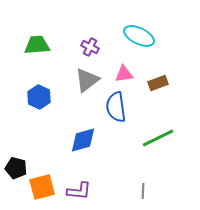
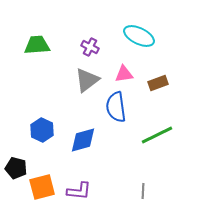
blue hexagon: moved 3 px right, 33 px down
green line: moved 1 px left, 3 px up
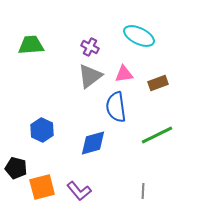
green trapezoid: moved 6 px left
gray triangle: moved 3 px right, 4 px up
blue diamond: moved 10 px right, 3 px down
purple L-shape: rotated 45 degrees clockwise
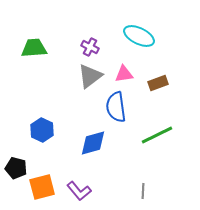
green trapezoid: moved 3 px right, 3 px down
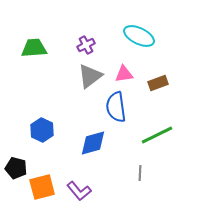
purple cross: moved 4 px left, 2 px up; rotated 36 degrees clockwise
gray line: moved 3 px left, 18 px up
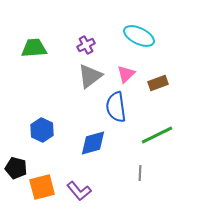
pink triangle: moved 2 px right; rotated 36 degrees counterclockwise
